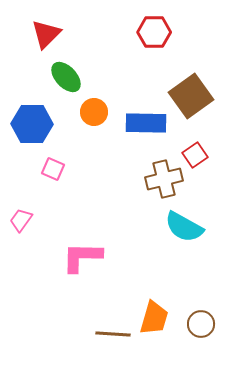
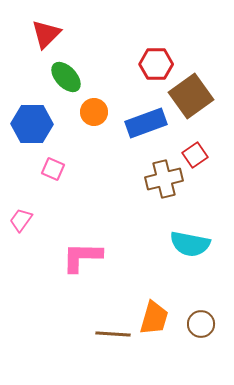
red hexagon: moved 2 px right, 32 px down
blue rectangle: rotated 21 degrees counterclockwise
cyan semicircle: moved 6 px right, 17 px down; rotated 18 degrees counterclockwise
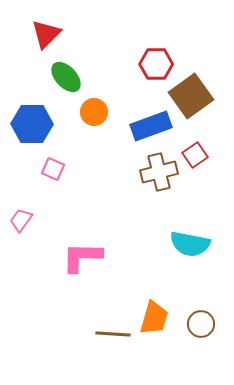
blue rectangle: moved 5 px right, 3 px down
brown cross: moved 5 px left, 7 px up
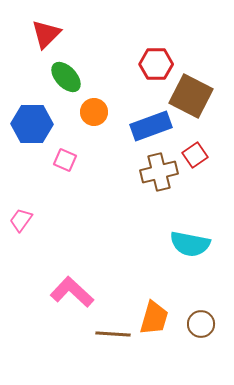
brown square: rotated 27 degrees counterclockwise
pink square: moved 12 px right, 9 px up
pink L-shape: moved 10 px left, 35 px down; rotated 42 degrees clockwise
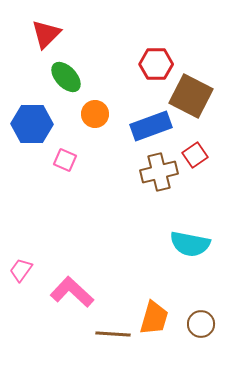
orange circle: moved 1 px right, 2 px down
pink trapezoid: moved 50 px down
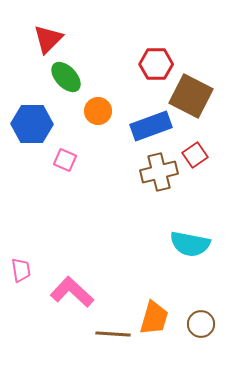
red triangle: moved 2 px right, 5 px down
orange circle: moved 3 px right, 3 px up
pink trapezoid: rotated 135 degrees clockwise
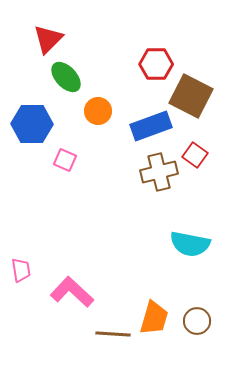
red square: rotated 20 degrees counterclockwise
brown circle: moved 4 px left, 3 px up
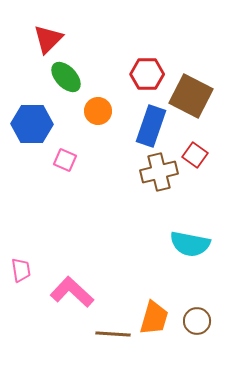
red hexagon: moved 9 px left, 10 px down
blue rectangle: rotated 51 degrees counterclockwise
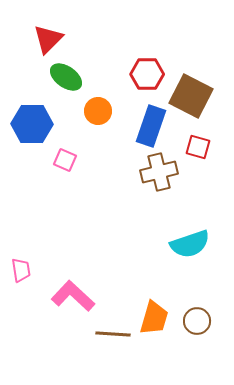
green ellipse: rotated 12 degrees counterclockwise
red square: moved 3 px right, 8 px up; rotated 20 degrees counterclockwise
cyan semicircle: rotated 30 degrees counterclockwise
pink L-shape: moved 1 px right, 4 px down
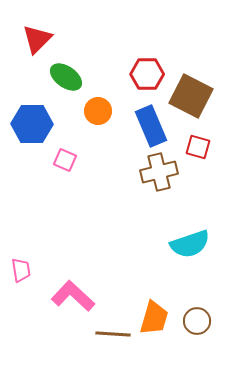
red triangle: moved 11 px left
blue rectangle: rotated 42 degrees counterclockwise
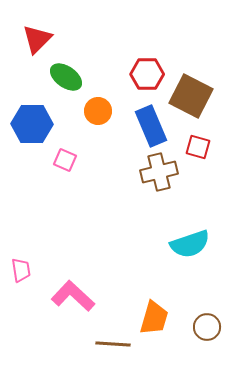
brown circle: moved 10 px right, 6 px down
brown line: moved 10 px down
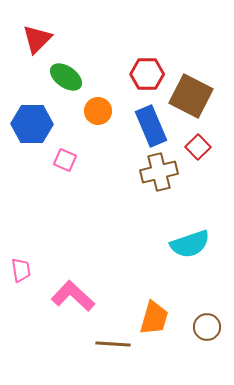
red square: rotated 30 degrees clockwise
